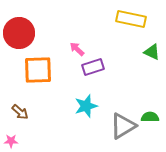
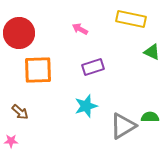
pink arrow: moved 3 px right, 20 px up; rotated 14 degrees counterclockwise
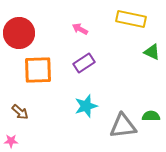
purple rectangle: moved 9 px left, 4 px up; rotated 15 degrees counterclockwise
green semicircle: moved 1 px right, 1 px up
gray triangle: rotated 24 degrees clockwise
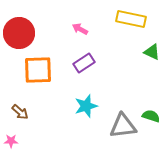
green semicircle: rotated 18 degrees clockwise
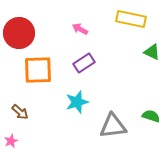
cyan star: moved 9 px left, 4 px up
gray triangle: moved 10 px left
pink star: rotated 24 degrees counterclockwise
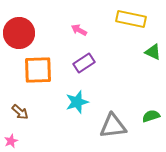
pink arrow: moved 1 px left, 1 px down
green triangle: moved 1 px right
green semicircle: rotated 36 degrees counterclockwise
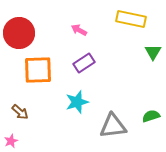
green triangle: rotated 36 degrees clockwise
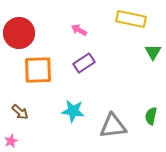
cyan star: moved 4 px left, 9 px down; rotated 25 degrees clockwise
green semicircle: rotated 60 degrees counterclockwise
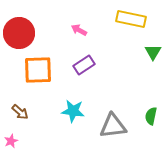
purple rectangle: moved 2 px down
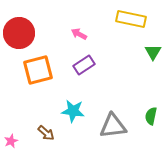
pink arrow: moved 4 px down
orange square: rotated 12 degrees counterclockwise
brown arrow: moved 26 px right, 21 px down
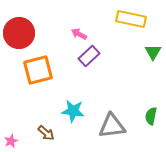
purple rectangle: moved 5 px right, 9 px up; rotated 10 degrees counterclockwise
gray triangle: moved 1 px left
